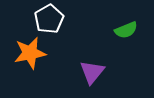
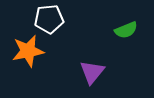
white pentagon: rotated 24 degrees clockwise
orange star: moved 2 px left, 2 px up
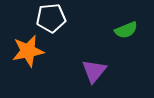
white pentagon: moved 2 px right, 1 px up
purple triangle: moved 2 px right, 1 px up
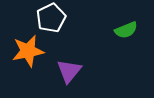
white pentagon: rotated 20 degrees counterclockwise
purple triangle: moved 25 px left
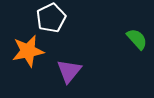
green semicircle: moved 11 px right, 9 px down; rotated 110 degrees counterclockwise
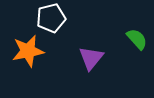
white pentagon: rotated 12 degrees clockwise
purple triangle: moved 22 px right, 13 px up
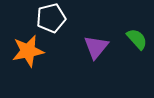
purple triangle: moved 5 px right, 11 px up
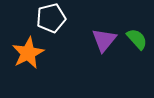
purple triangle: moved 8 px right, 7 px up
orange star: moved 2 px down; rotated 16 degrees counterclockwise
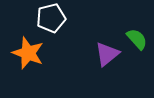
purple triangle: moved 3 px right, 14 px down; rotated 12 degrees clockwise
orange star: rotated 24 degrees counterclockwise
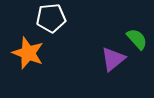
white pentagon: rotated 8 degrees clockwise
purple triangle: moved 6 px right, 5 px down
